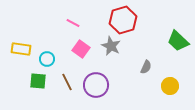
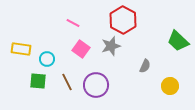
red hexagon: rotated 16 degrees counterclockwise
gray star: rotated 30 degrees clockwise
gray semicircle: moved 1 px left, 1 px up
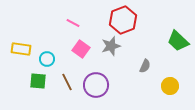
red hexagon: rotated 12 degrees clockwise
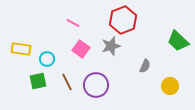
green square: rotated 18 degrees counterclockwise
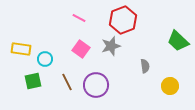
pink line: moved 6 px right, 5 px up
cyan circle: moved 2 px left
gray semicircle: rotated 32 degrees counterclockwise
green square: moved 5 px left
